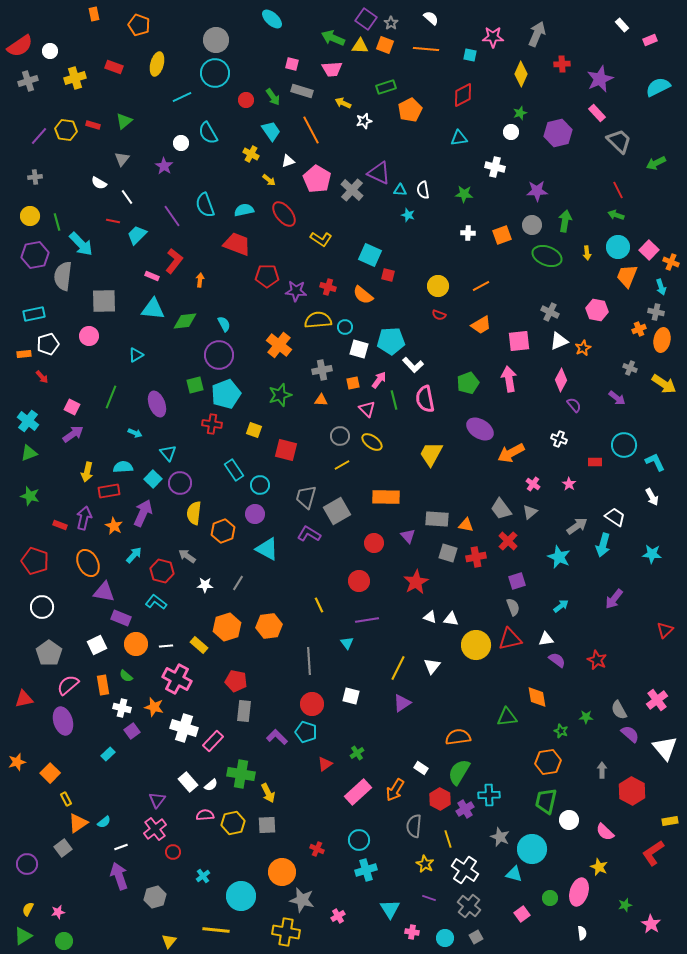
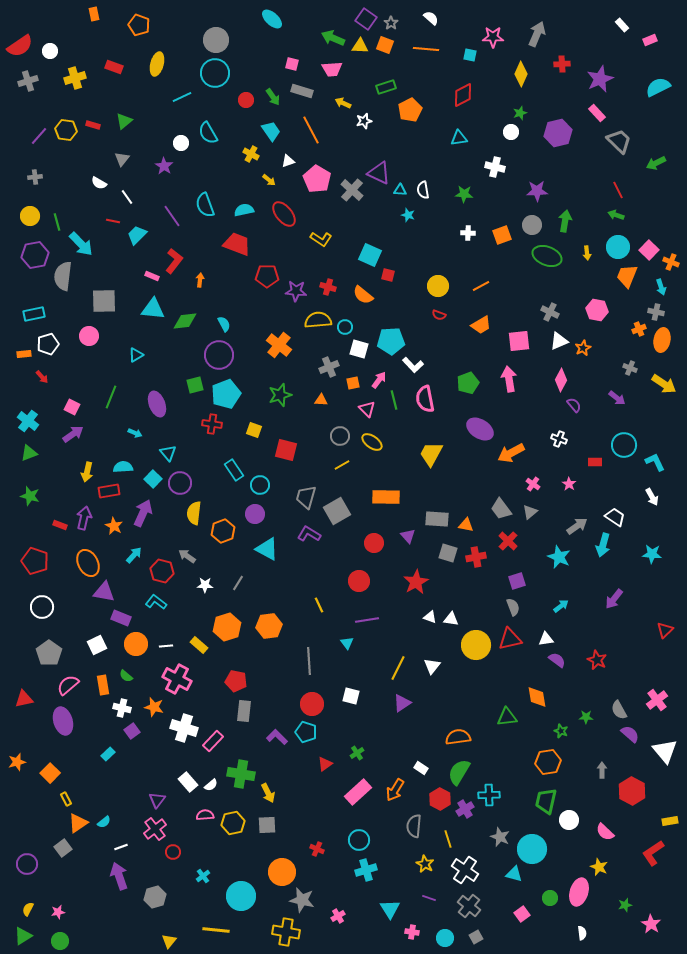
gray cross at (322, 370): moved 7 px right, 3 px up; rotated 12 degrees counterclockwise
white triangle at (665, 748): moved 3 px down
green circle at (64, 941): moved 4 px left
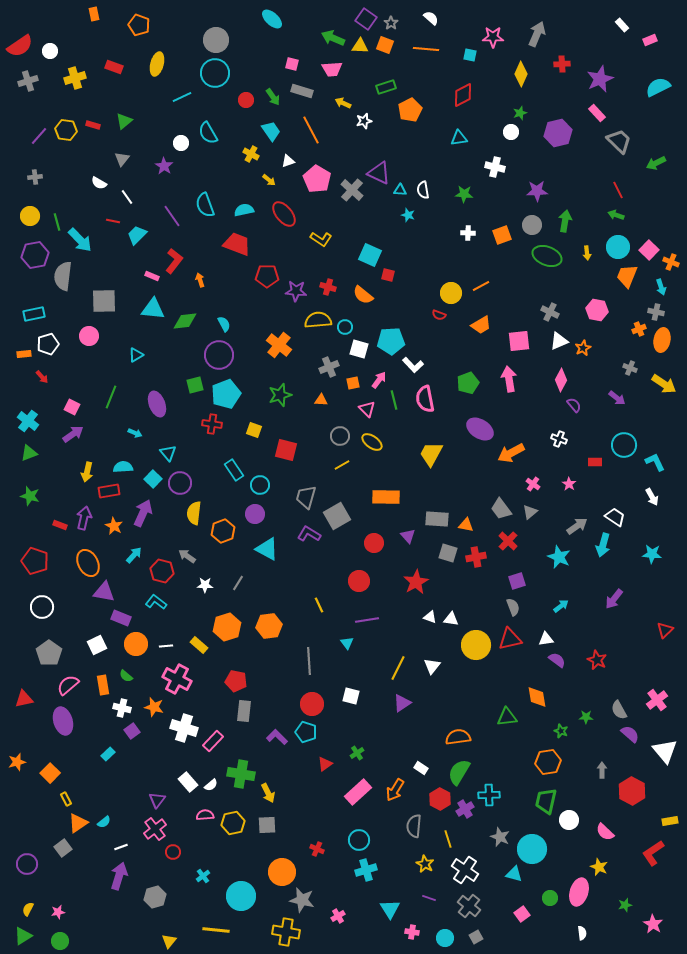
cyan arrow at (81, 244): moved 1 px left, 4 px up
orange arrow at (200, 280): rotated 24 degrees counterclockwise
yellow circle at (438, 286): moved 13 px right, 7 px down
gray square at (337, 511): moved 5 px down
purple arrow at (119, 876): rotated 36 degrees clockwise
pink star at (651, 924): moved 2 px right
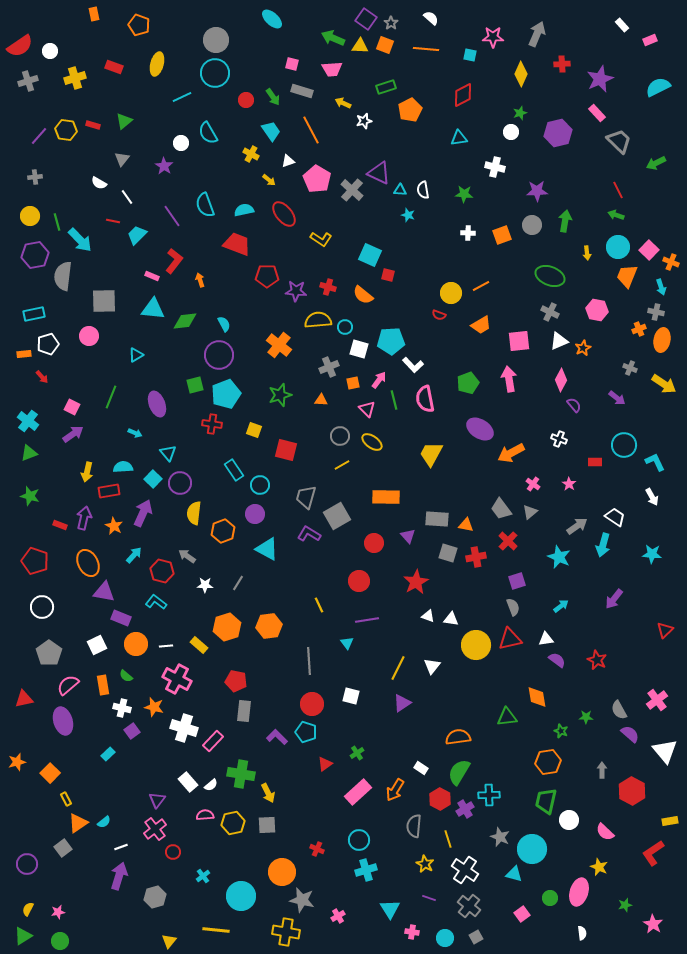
green ellipse at (547, 256): moved 3 px right, 20 px down
white triangle at (430, 617): moved 2 px left, 1 px up
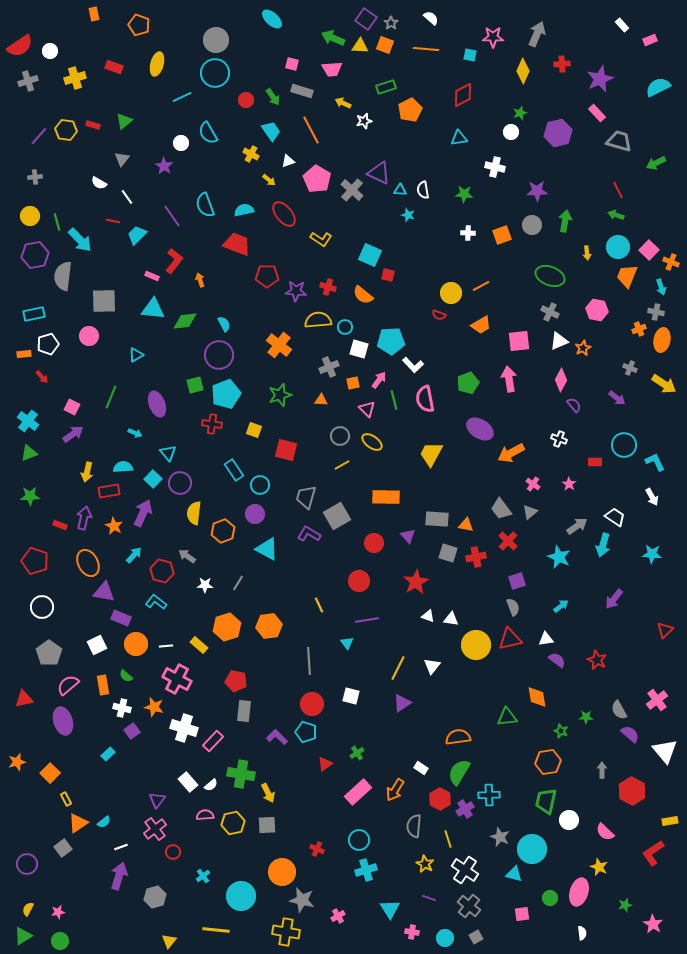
yellow diamond at (521, 74): moved 2 px right, 3 px up
gray trapezoid at (619, 141): rotated 28 degrees counterclockwise
green star at (30, 496): rotated 18 degrees counterclockwise
pink square at (522, 914): rotated 28 degrees clockwise
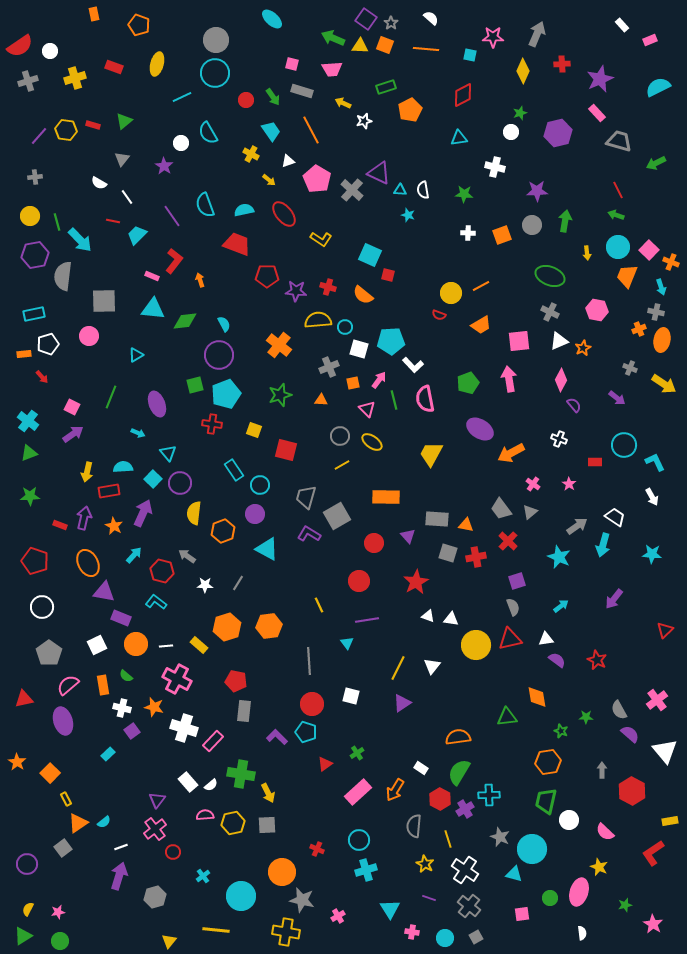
cyan arrow at (135, 433): moved 3 px right
orange star at (17, 762): rotated 24 degrees counterclockwise
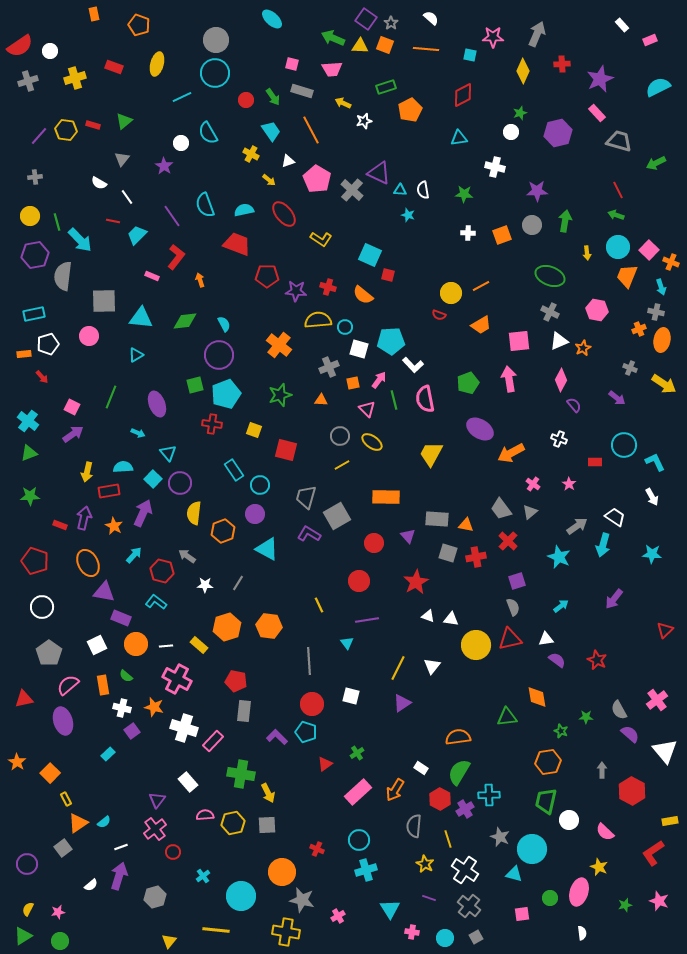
red L-shape at (174, 261): moved 2 px right, 4 px up
cyan triangle at (153, 309): moved 12 px left, 9 px down
orange hexagon at (269, 626): rotated 15 degrees clockwise
white semicircle at (211, 785): moved 120 px left, 100 px down
pink star at (653, 924): moved 6 px right, 23 px up; rotated 12 degrees counterclockwise
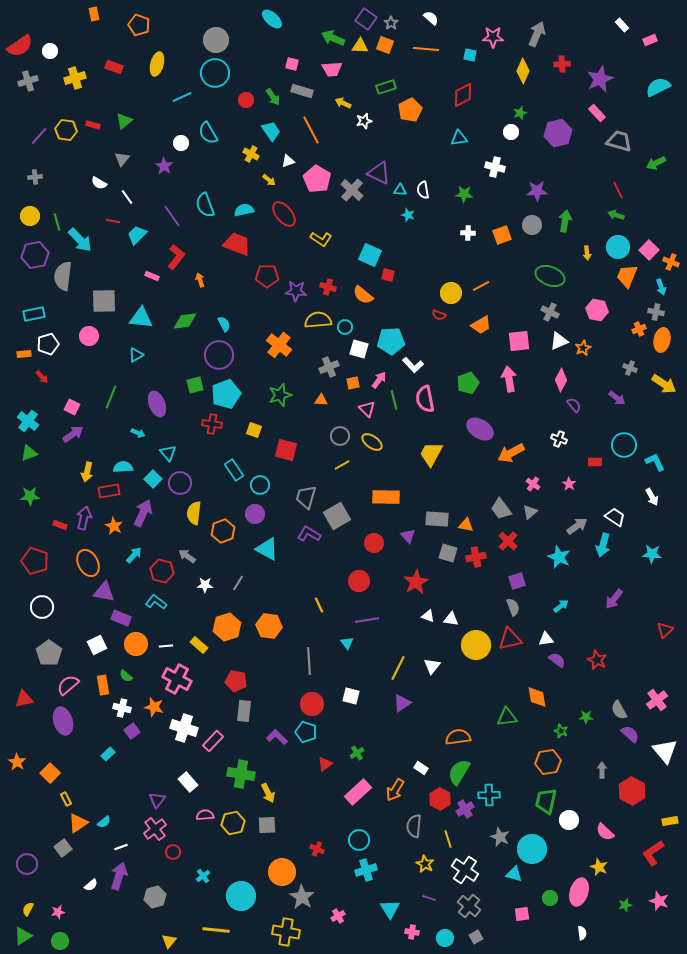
gray star at (302, 900): moved 3 px up; rotated 20 degrees clockwise
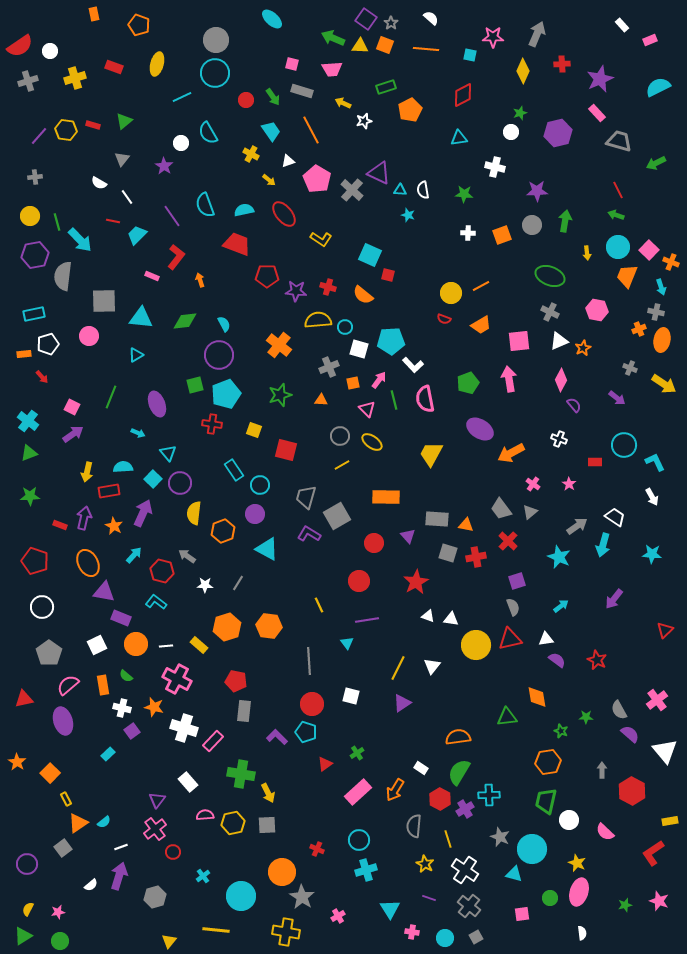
red semicircle at (439, 315): moved 5 px right, 4 px down
yellow star at (599, 867): moved 22 px left, 4 px up
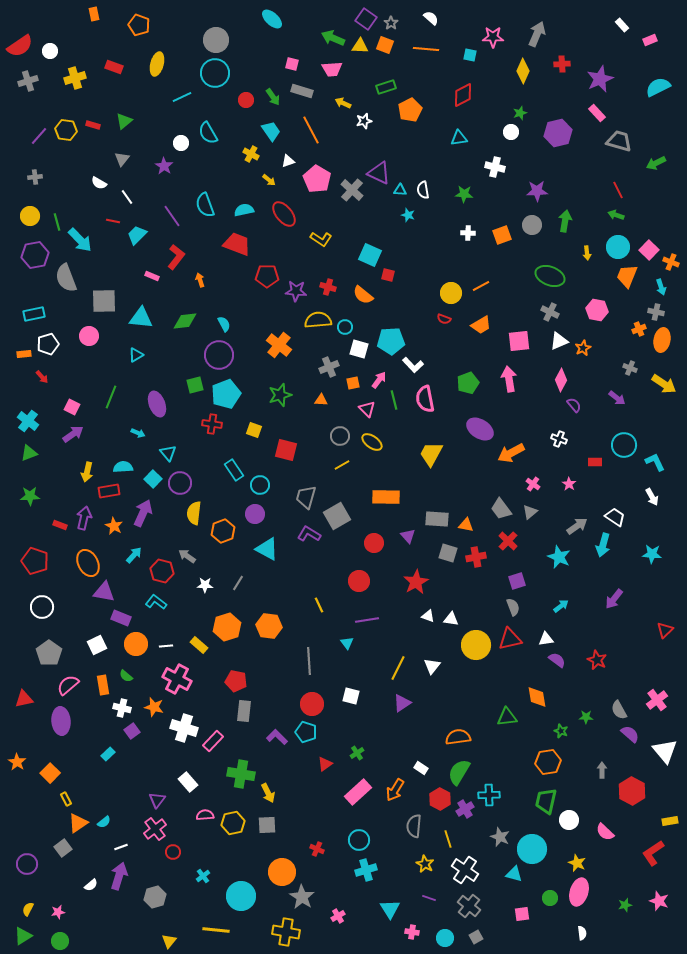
gray semicircle at (63, 276): moved 3 px right, 2 px down; rotated 28 degrees counterclockwise
purple ellipse at (63, 721): moved 2 px left; rotated 12 degrees clockwise
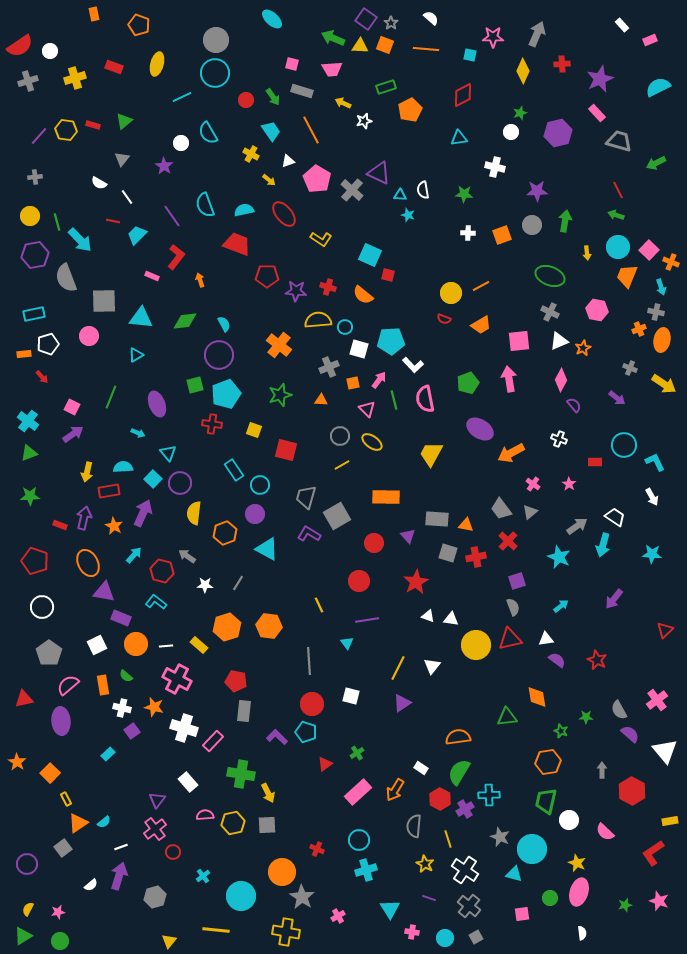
cyan triangle at (400, 190): moved 5 px down
orange hexagon at (223, 531): moved 2 px right, 2 px down
